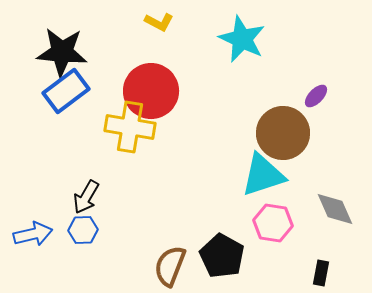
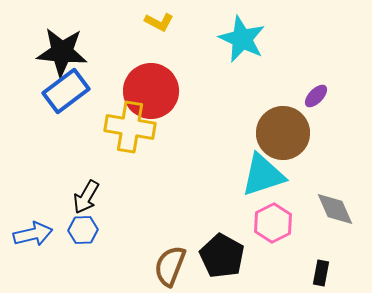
pink hexagon: rotated 24 degrees clockwise
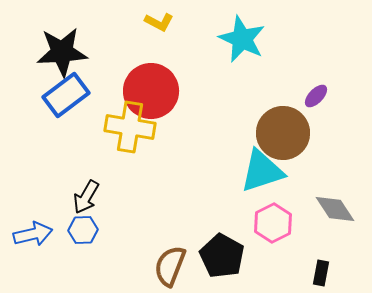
black star: rotated 9 degrees counterclockwise
blue rectangle: moved 4 px down
cyan triangle: moved 1 px left, 4 px up
gray diamond: rotated 9 degrees counterclockwise
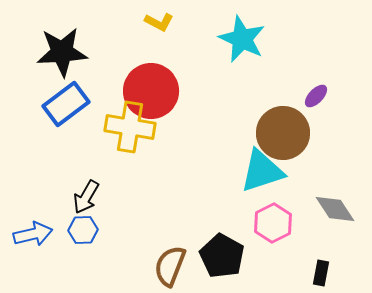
blue rectangle: moved 9 px down
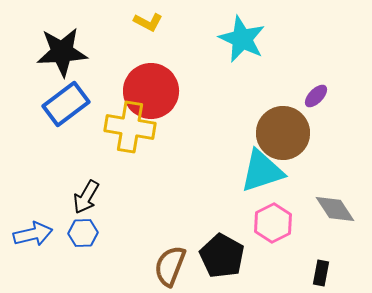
yellow L-shape: moved 11 px left
blue hexagon: moved 3 px down
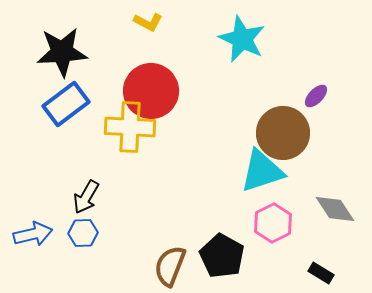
yellow cross: rotated 6 degrees counterclockwise
black rectangle: rotated 70 degrees counterclockwise
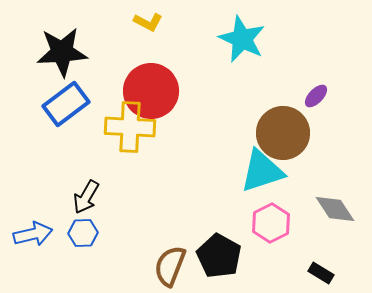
pink hexagon: moved 2 px left
black pentagon: moved 3 px left
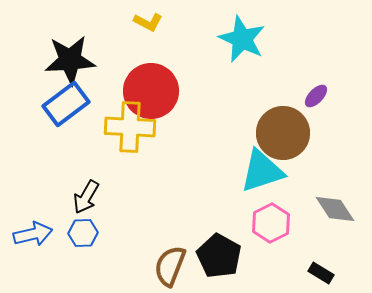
black star: moved 8 px right, 8 px down
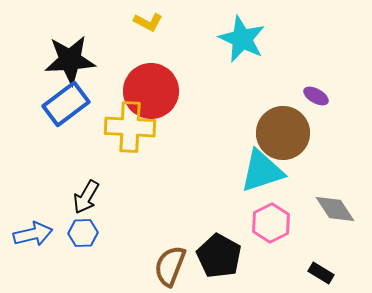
purple ellipse: rotated 75 degrees clockwise
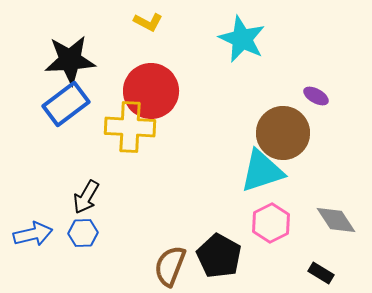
gray diamond: moved 1 px right, 11 px down
